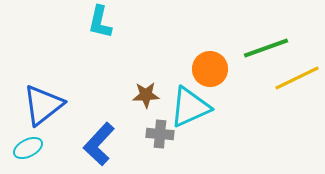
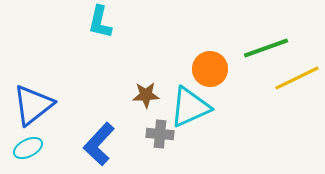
blue triangle: moved 10 px left
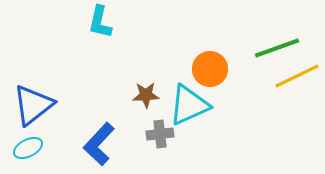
green line: moved 11 px right
yellow line: moved 2 px up
cyan triangle: moved 1 px left, 2 px up
gray cross: rotated 12 degrees counterclockwise
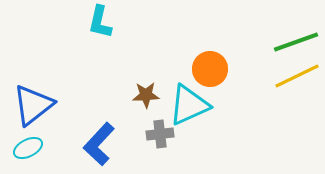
green line: moved 19 px right, 6 px up
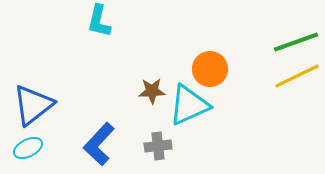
cyan L-shape: moved 1 px left, 1 px up
brown star: moved 6 px right, 4 px up
gray cross: moved 2 px left, 12 px down
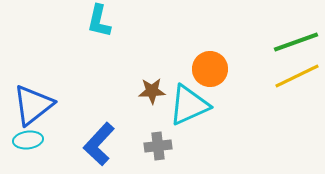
cyan ellipse: moved 8 px up; rotated 20 degrees clockwise
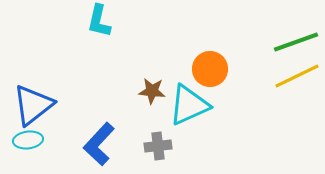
brown star: rotated 8 degrees clockwise
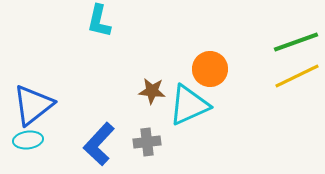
gray cross: moved 11 px left, 4 px up
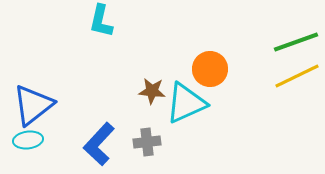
cyan L-shape: moved 2 px right
cyan triangle: moved 3 px left, 2 px up
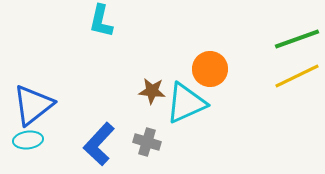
green line: moved 1 px right, 3 px up
gray cross: rotated 24 degrees clockwise
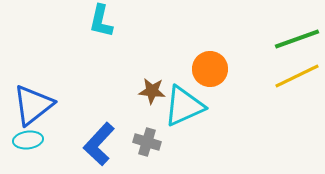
cyan triangle: moved 2 px left, 3 px down
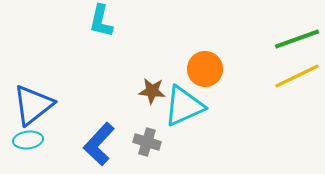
orange circle: moved 5 px left
